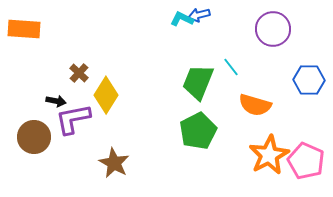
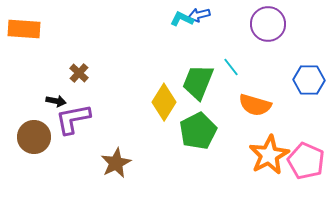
purple circle: moved 5 px left, 5 px up
yellow diamond: moved 58 px right, 7 px down
brown star: moved 2 px right; rotated 16 degrees clockwise
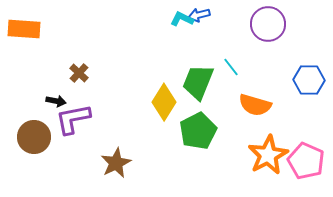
orange star: moved 1 px left
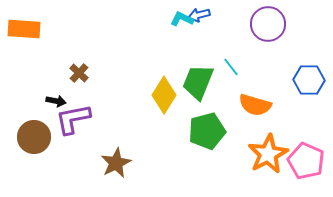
yellow diamond: moved 7 px up
green pentagon: moved 9 px right; rotated 12 degrees clockwise
orange star: moved 1 px up
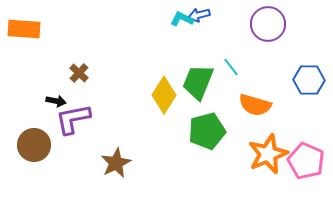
brown circle: moved 8 px down
orange star: rotated 6 degrees clockwise
